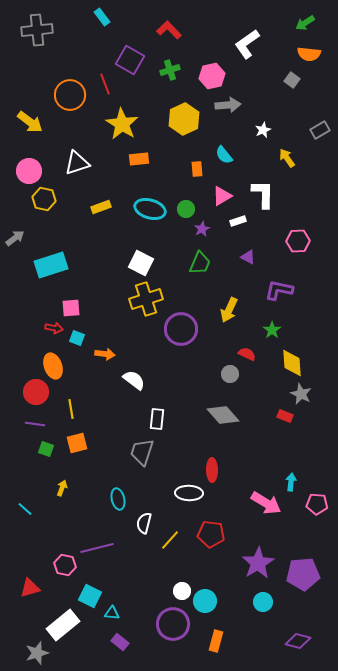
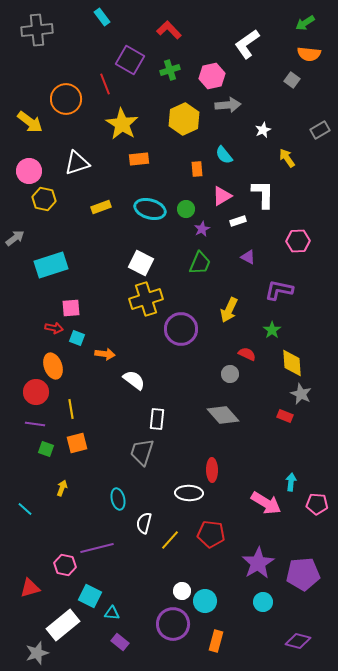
orange circle at (70, 95): moved 4 px left, 4 px down
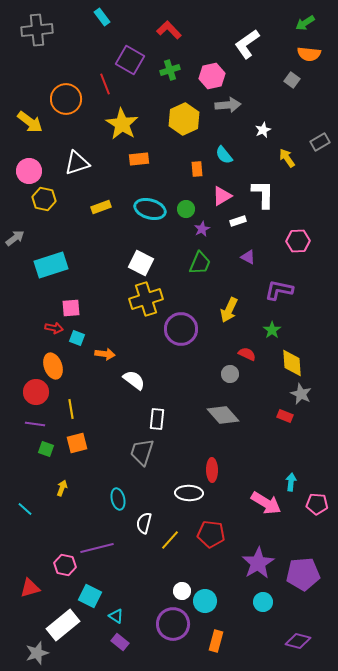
gray rectangle at (320, 130): moved 12 px down
cyan triangle at (112, 613): moved 4 px right, 3 px down; rotated 28 degrees clockwise
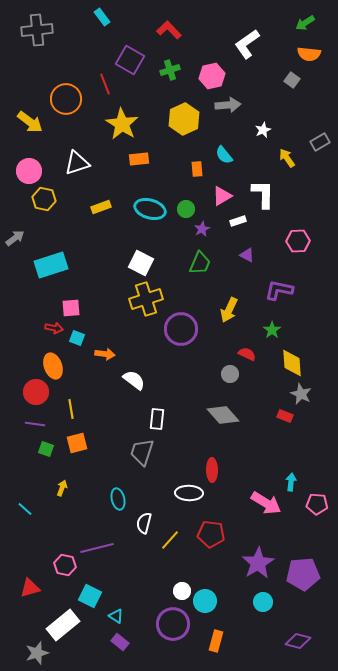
purple triangle at (248, 257): moved 1 px left, 2 px up
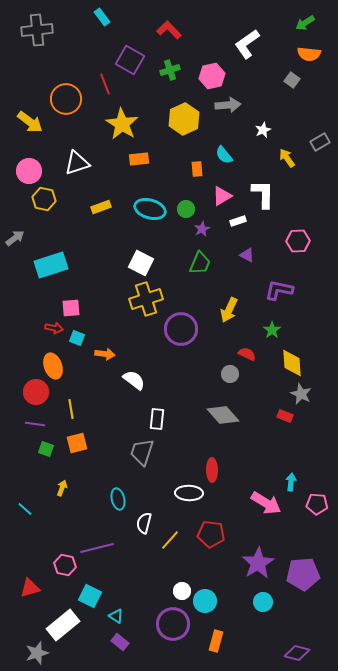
purple diamond at (298, 641): moved 1 px left, 12 px down
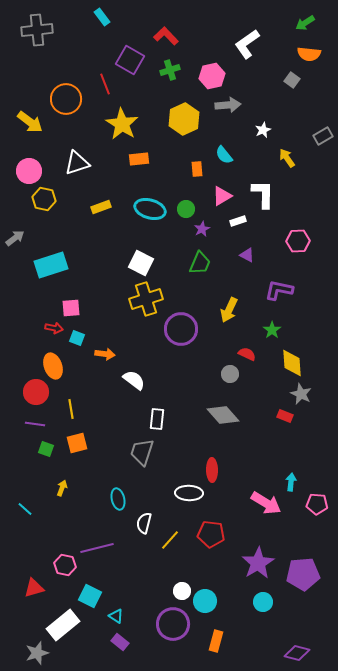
red L-shape at (169, 30): moved 3 px left, 6 px down
gray rectangle at (320, 142): moved 3 px right, 6 px up
red triangle at (30, 588): moved 4 px right
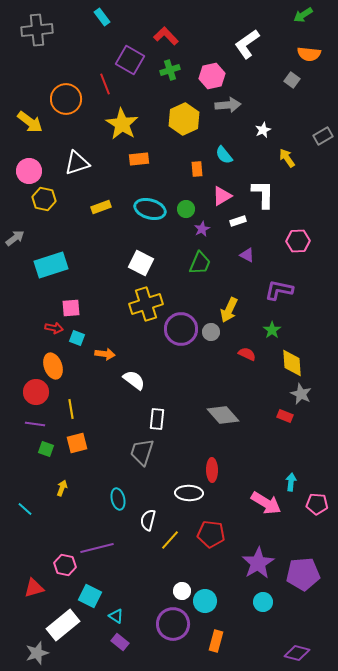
green arrow at (305, 23): moved 2 px left, 8 px up
yellow cross at (146, 299): moved 5 px down
gray circle at (230, 374): moved 19 px left, 42 px up
white semicircle at (144, 523): moved 4 px right, 3 px up
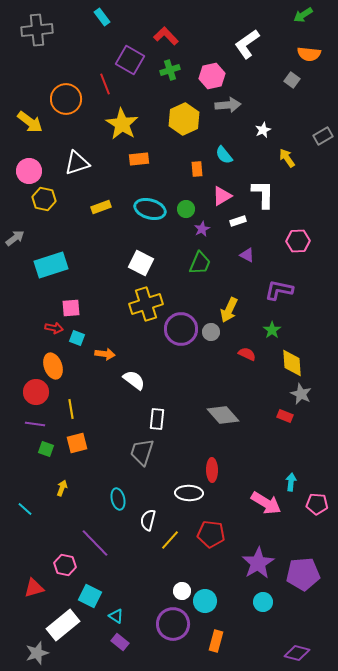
purple line at (97, 548): moved 2 px left, 5 px up; rotated 60 degrees clockwise
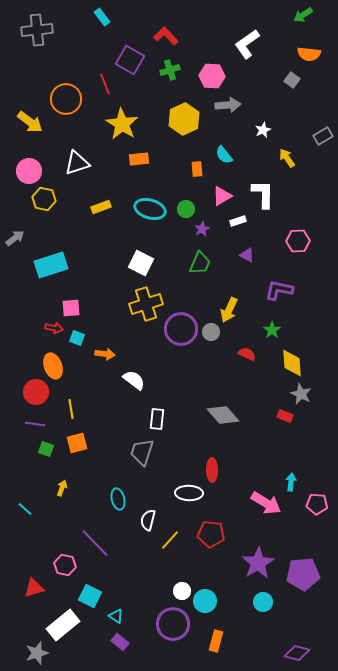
pink hexagon at (212, 76): rotated 15 degrees clockwise
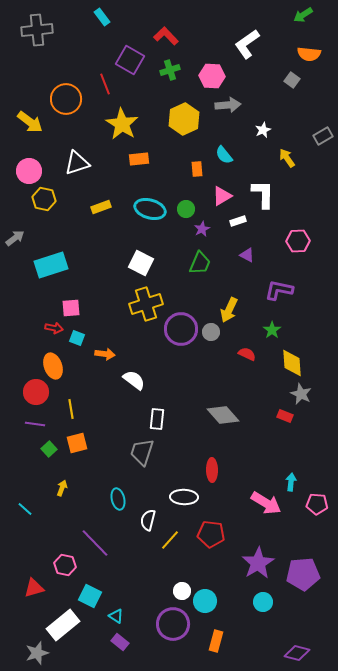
green square at (46, 449): moved 3 px right; rotated 28 degrees clockwise
white ellipse at (189, 493): moved 5 px left, 4 px down
